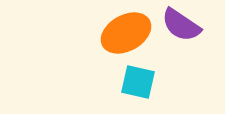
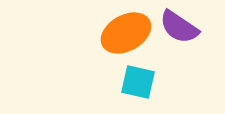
purple semicircle: moved 2 px left, 2 px down
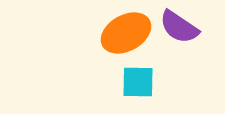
cyan square: rotated 12 degrees counterclockwise
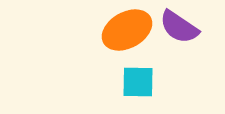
orange ellipse: moved 1 px right, 3 px up
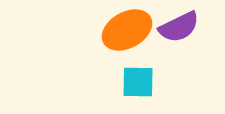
purple semicircle: rotated 60 degrees counterclockwise
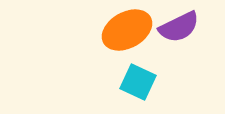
cyan square: rotated 24 degrees clockwise
